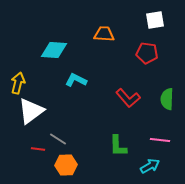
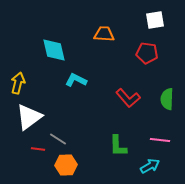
cyan diamond: rotated 72 degrees clockwise
white triangle: moved 2 px left, 6 px down
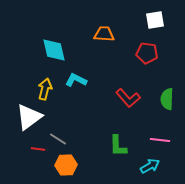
yellow arrow: moved 27 px right, 6 px down
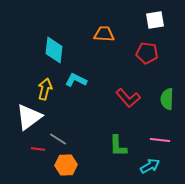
cyan diamond: rotated 20 degrees clockwise
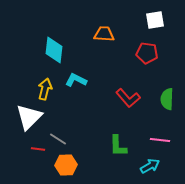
white triangle: rotated 8 degrees counterclockwise
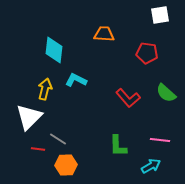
white square: moved 5 px right, 5 px up
green semicircle: moved 1 px left, 6 px up; rotated 50 degrees counterclockwise
cyan arrow: moved 1 px right
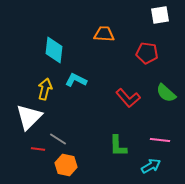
orange hexagon: rotated 15 degrees clockwise
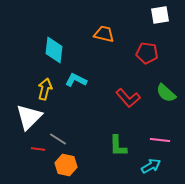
orange trapezoid: rotated 10 degrees clockwise
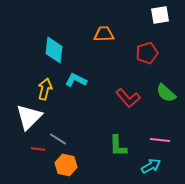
orange trapezoid: rotated 15 degrees counterclockwise
red pentagon: rotated 25 degrees counterclockwise
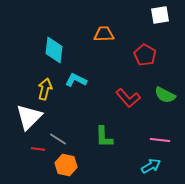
red pentagon: moved 2 px left, 2 px down; rotated 25 degrees counterclockwise
green semicircle: moved 1 px left, 2 px down; rotated 15 degrees counterclockwise
green L-shape: moved 14 px left, 9 px up
